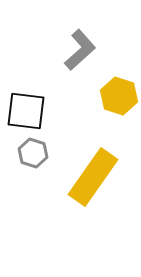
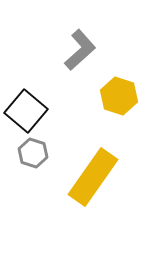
black square: rotated 33 degrees clockwise
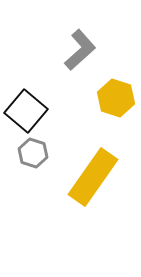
yellow hexagon: moved 3 px left, 2 px down
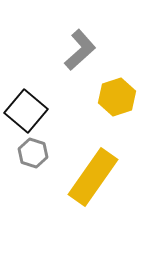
yellow hexagon: moved 1 px right, 1 px up; rotated 24 degrees clockwise
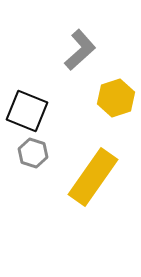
yellow hexagon: moved 1 px left, 1 px down
black square: moved 1 px right; rotated 18 degrees counterclockwise
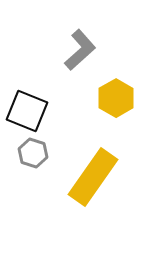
yellow hexagon: rotated 12 degrees counterclockwise
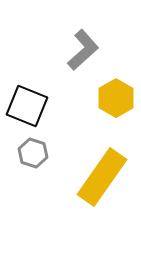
gray L-shape: moved 3 px right
black square: moved 5 px up
yellow rectangle: moved 9 px right
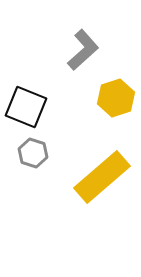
yellow hexagon: rotated 12 degrees clockwise
black square: moved 1 px left, 1 px down
yellow rectangle: rotated 14 degrees clockwise
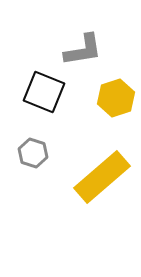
gray L-shape: rotated 33 degrees clockwise
black square: moved 18 px right, 15 px up
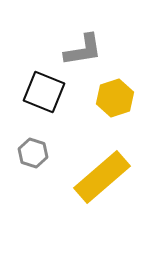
yellow hexagon: moved 1 px left
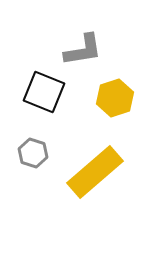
yellow rectangle: moved 7 px left, 5 px up
